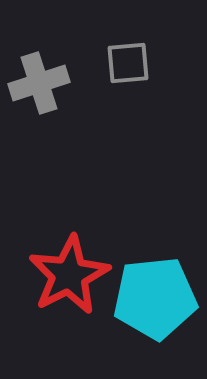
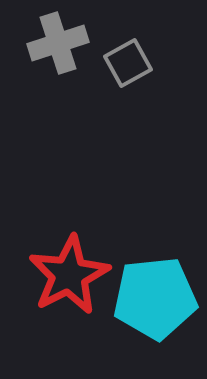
gray square: rotated 24 degrees counterclockwise
gray cross: moved 19 px right, 40 px up
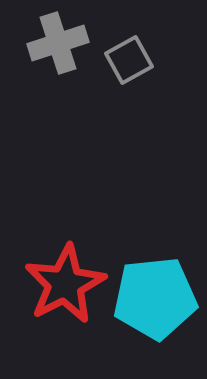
gray square: moved 1 px right, 3 px up
red star: moved 4 px left, 9 px down
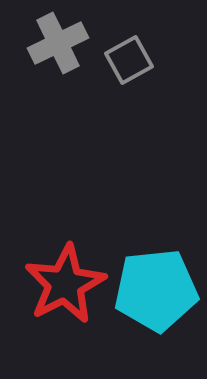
gray cross: rotated 8 degrees counterclockwise
cyan pentagon: moved 1 px right, 8 px up
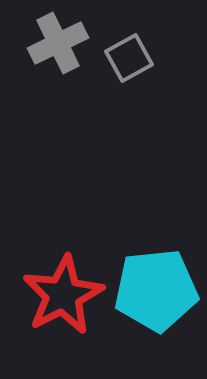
gray square: moved 2 px up
red star: moved 2 px left, 11 px down
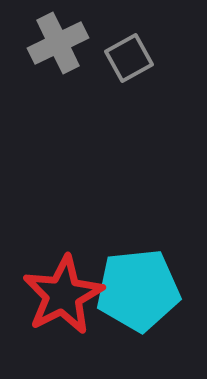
cyan pentagon: moved 18 px left
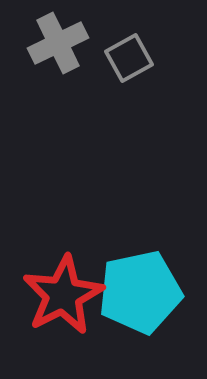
cyan pentagon: moved 2 px right, 2 px down; rotated 6 degrees counterclockwise
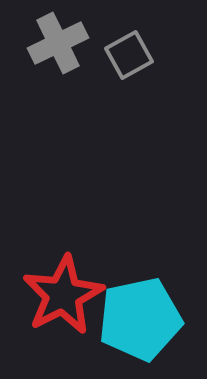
gray square: moved 3 px up
cyan pentagon: moved 27 px down
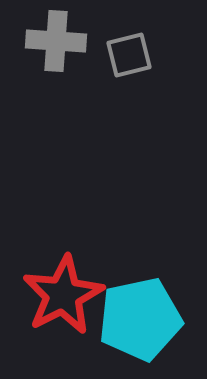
gray cross: moved 2 px left, 2 px up; rotated 30 degrees clockwise
gray square: rotated 15 degrees clockwise
